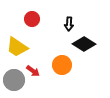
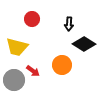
yellow trapezoid: rotated 20 degrees counterclockwise
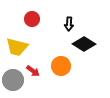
orange circle: moved 1 px left, 1 px down
gray circle: moved 1 px left
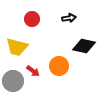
black arrow: moved 6 px up; rotated 104 degrees counterclockwise
black diamond: moved 2 px down; rotated 20 degrees counterclockwise
orange circle: moved 2 px left
gray circle: moved 1 px down
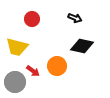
black arrow: moved 6 px right; rotated 32 degrees clockwise
black diamond: moved 2 px left
orange circle: moved 2 px left
gray circle: moved 2 px right, 1 px down
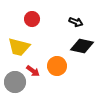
black arrow: moved 1 px right, 4 px down
yellow trapezoid: moved 2 px right
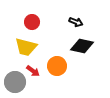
red circle: moved 3 px down
yellow trapezoid: moved 7 px right
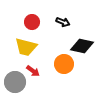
black arrow: moved 13 px left
orange circle: moved 7 px right, 2 px up
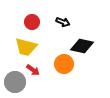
red arrow: moved 1 px up
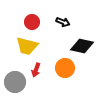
yellow trapezoid: moved 1 px right, 1 px up
orange circle: moved 1 px right, 4 px down
red arrow: moved 3 px right; rotated 72 degrees clockwise
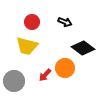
black arrow: moved 2 px right
black diamond: moved 1 px right, 2 px down; rotated 25 degrees clockwise
red arrow: moved 9 px right, 5 px down; rotated 24 degrees clockwise
gray circle: moved 1 px left, 1 px up
